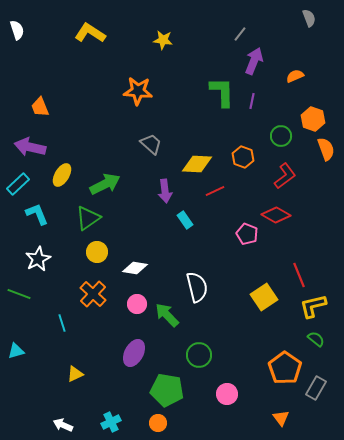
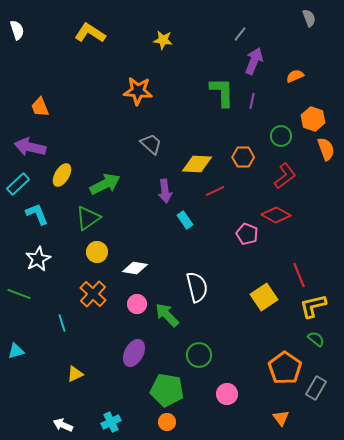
orange hexagon at (243, 157): rotated 20 degrees counterclockwise
orange circle at (158, 423): moved 9 px right, 1 px up
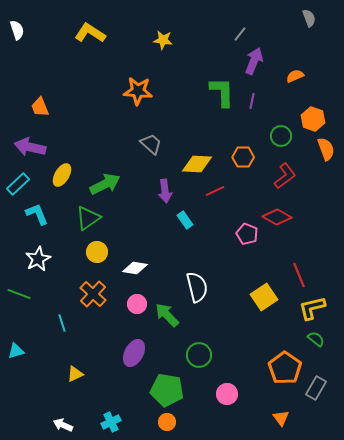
red diamond at (276, 215): moved 1 px right, 2 px down
yellow L-shape at (313, 306): moved 1 px left, 2 px down
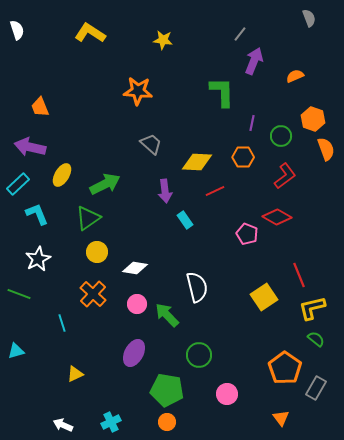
purple line at (252, 101): moved 22 px down
yellow diamond at (197, 164): moved 2 px up
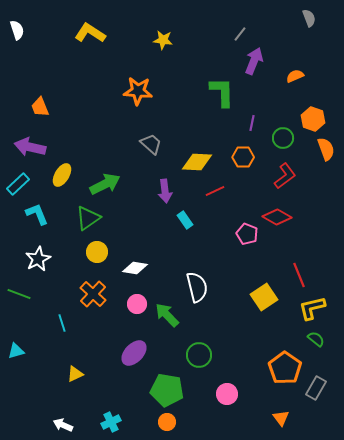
green circle at (281, 136): moved 2 px right, 2 px down
purple ellipse at (134, 353): rotated 16 degrees clockwise
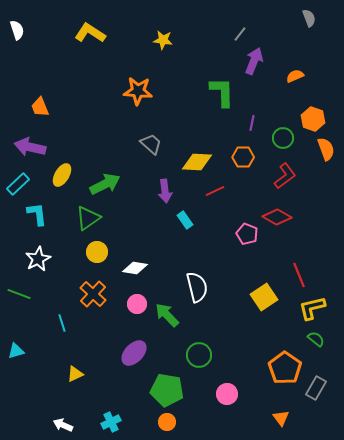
cyan L-shape at (37, 214): rotated 15 degrees clockwise
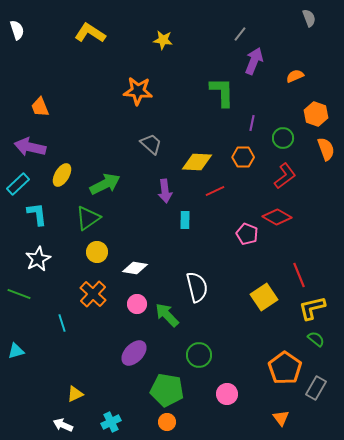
orange hexagon at (313, 119): moved 3 px right, 5 px up
cyan rectangle at (185, 220): rotated 36 degrees clockwise
yellow triangle at (75, 374): moved 20 px down
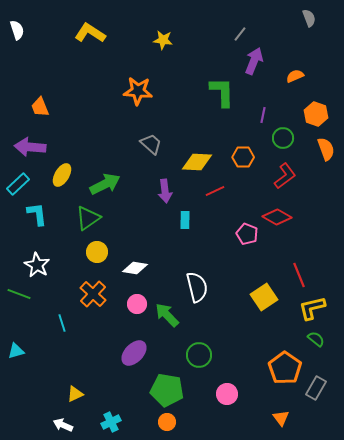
purple line at (252, 123): moved 11 px right, 8 px up
purple arrow at (30, 147): rotated 8 degrees counterclockwise
white star at (38, 259): moved 1 px left, 6 px down; rotated 15 degrees counterclockwise
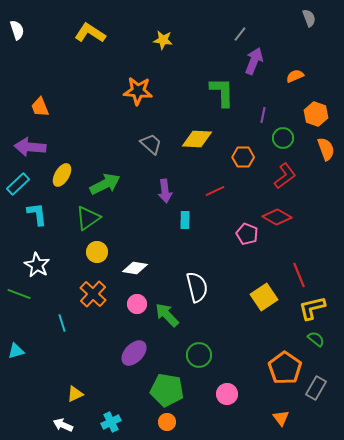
yellow diamond at (197, 162): moved 23 px up
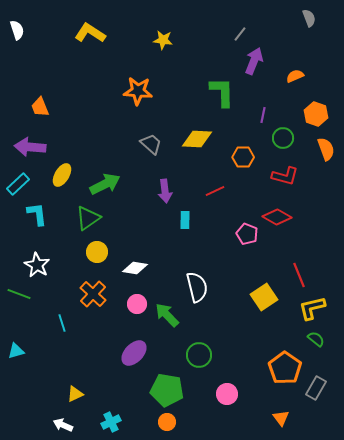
red L-shape at (285, 176): rotated 52 degrees clockwise
